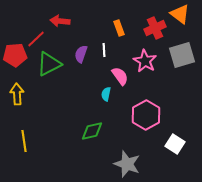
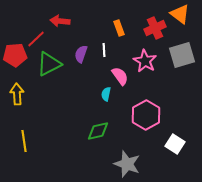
green diamond: moved 6 px right
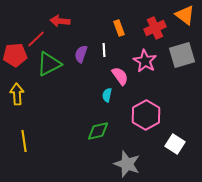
orange triangle: moved 5 px right, 1 px down
cyan semicircle: moved 1 px right, 1 px down
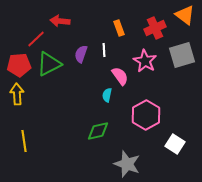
red pentagon: moved 4 px right, 10 px down
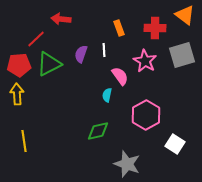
red arrow: moved 1 px right, 2 px up
red cross: rotated 25 degrees clockwise
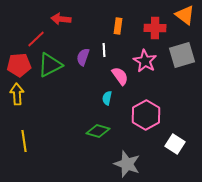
orange rectangle: moved 1 px left, 2 px up; rotated 28 degrees clockwise
purple semicircle: moved 2 px right, 3 px down
green triangle: moved 1 px right, 1 px down
cyan semicircle: moved 3 px down
green diamond: rotated 30 degrees clockwise
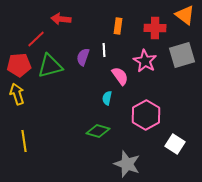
green triangle: moved 1 px down; rotated 12 degrees clockwise
yellow arrow: rotated 15 degrees counterclockwise
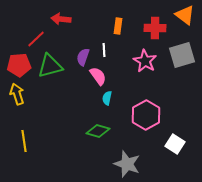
pink semicircle: moved 22 px left
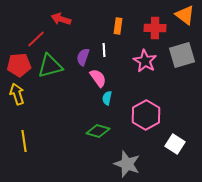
red arrow: rotated 12 degrees clockwise
pink semicircle: moved 2 px down
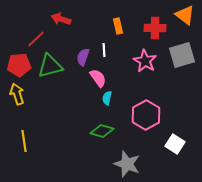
orange rectangle: rotated 21 degrees counterclockwise
green diamond: moved 4 px right
